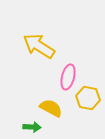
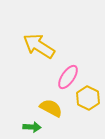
pink ellipse: rotated 20 degrees clockwise
yellow hexagon: rotated 15 degrees clockwise
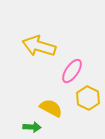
yellow arrow: rotated 16 degrees counterclockwise
pink ellipse: moved 4 px right, 6 px up
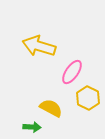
pink ellipse: moved 1 px down
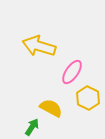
green arrow: rotated 60 degrees counterclockwise
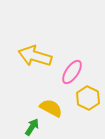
yellow arrow: moved 4 px left, 10 px down
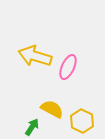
pink ellipse: moved 4 px left, 5 px up; rotated 10 degrees counterclockwise
yellow hexagon: moved 6 px left, 23 px down
yellow semicircle: moved 1 px right, 1 px down
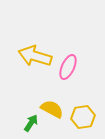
yellow hexagon: moved 1 px right, 4 px up; rotated 25 degrees clockwise
green arrow: moved 1 px left, 4 px up
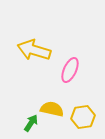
yellow arrow: moved 1 px left, 6 px up
pink ellipse: moved 2 px right, 3 px down
yellow semicircle: rotated 15 degrees counterclockwise
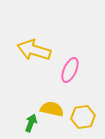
green arrow: rotated 12 degrees counterclockwise
